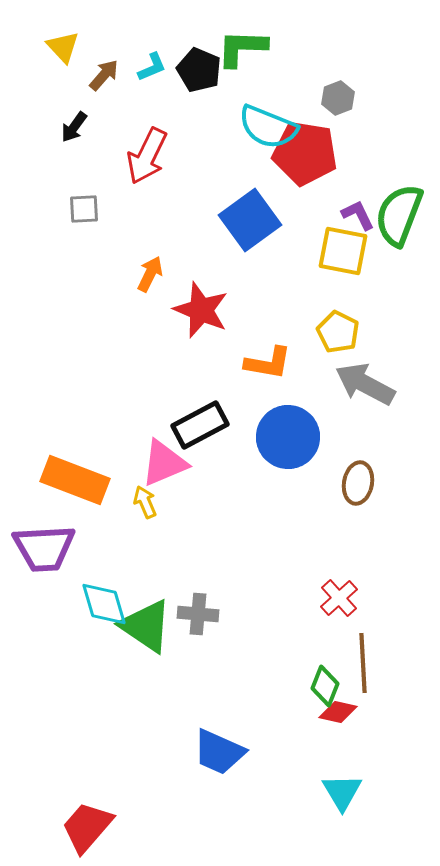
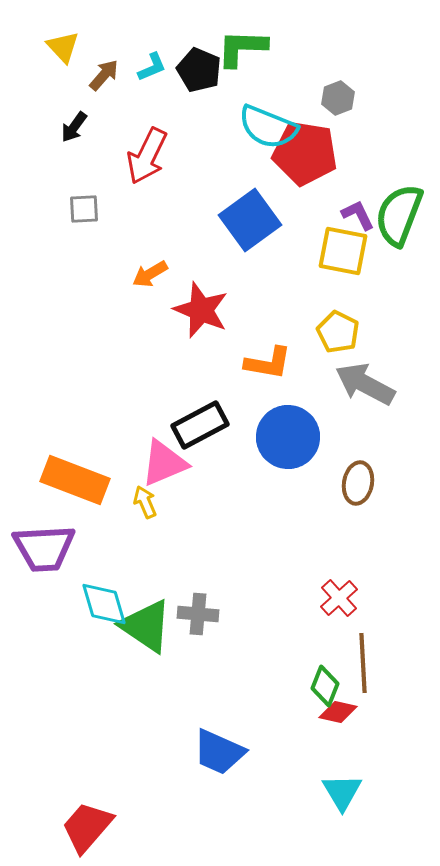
orange arrow: rotated 147 degrees counterclockwise
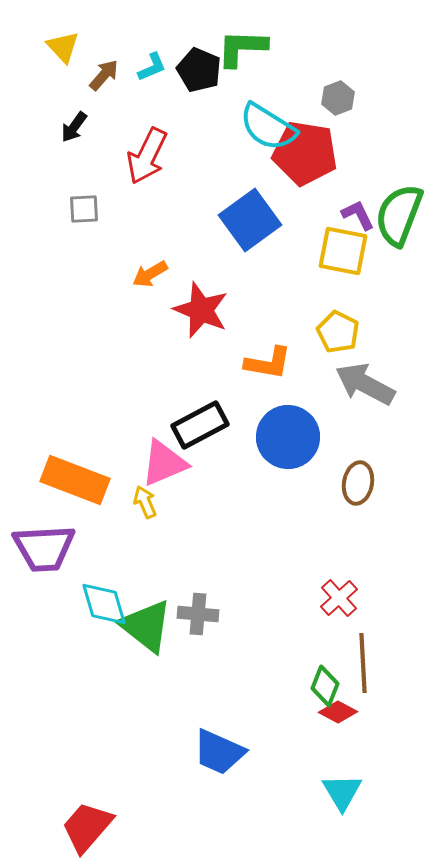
cyan semicircle: rotated 10 degrees clockwise
green triangle: rotated 4 degrees clockwise
red diamond: rotated 15 degrees clockwise
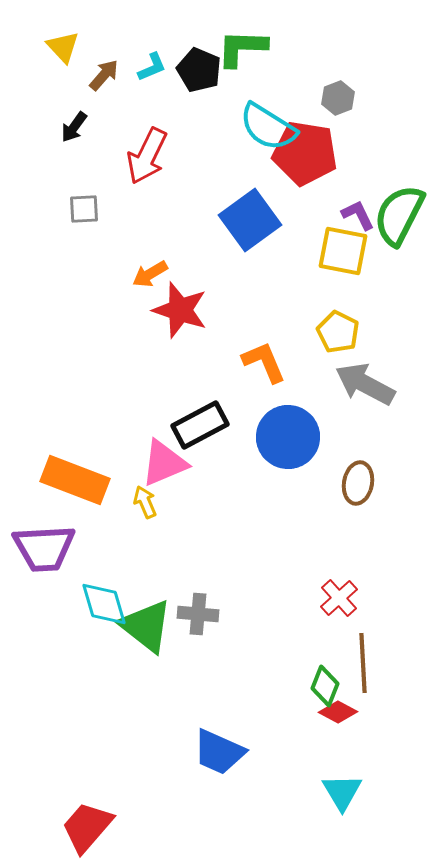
green semicircle: rotated 6 degrees clockwise
red star: moved 21 px left; rotated 4 degrees counterclockwise
orange L-shape: moved 4 px left, 1 px up; rotated 123 degrees counterclockwise
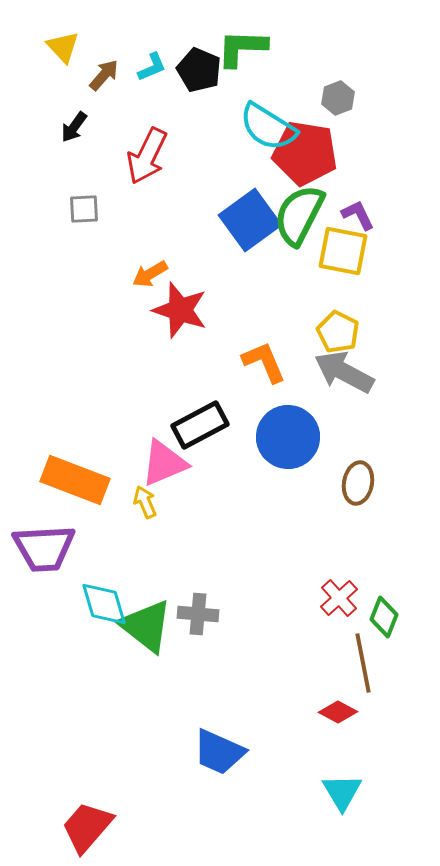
green semicircle: moved 100 px left
gray arrow: moved 21 px left, 12 px up
brown line: rotated 8 degrees counterclockwise
green diamond: moved 59 px right, 69 px up
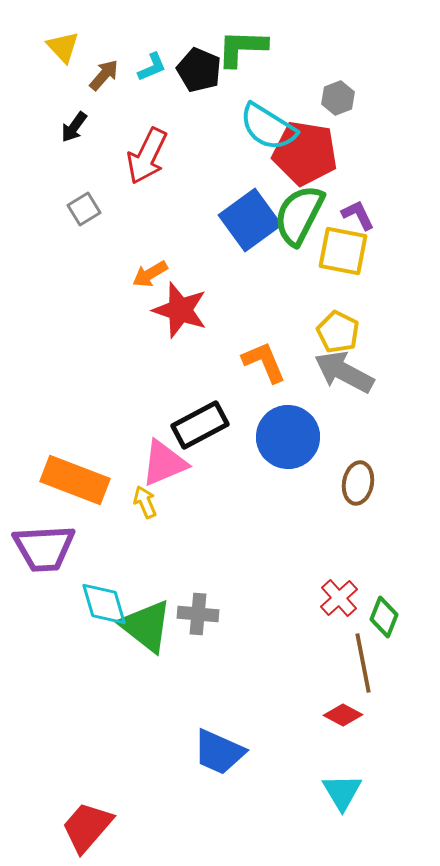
gray square: rotated 28 degrees counterclockwise
red diamond: moved 5 px right, 3 px down
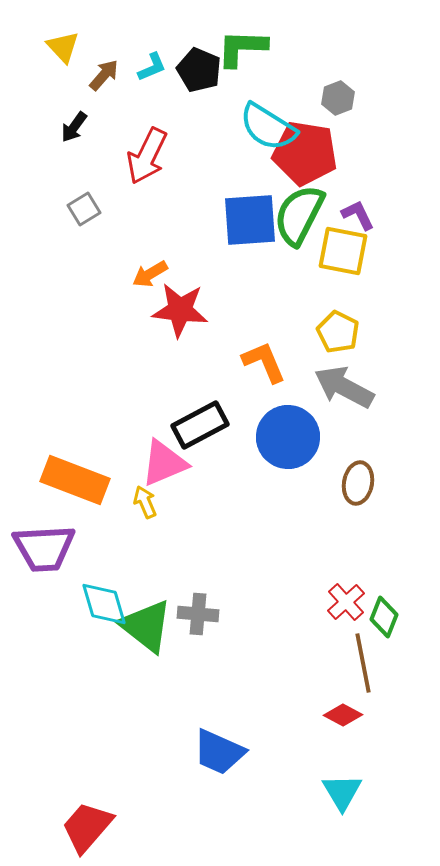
blue square: rotated 32 degrees clockwise
red star: rotated 12 degrees counterclockwise
gray arrow: moved 15 px down
red cross: moved 7 px right, 4 px down
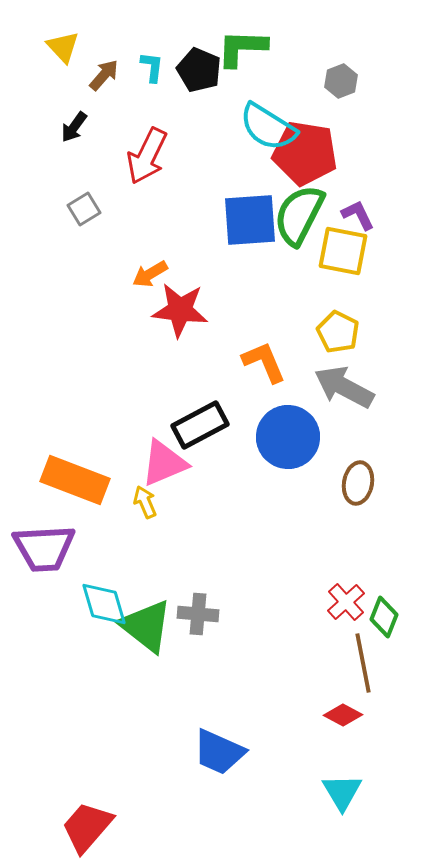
cyan L-shape: rotated 60 degrees counterclockwise
gray hexagon: moved 3 px right, 17 px up
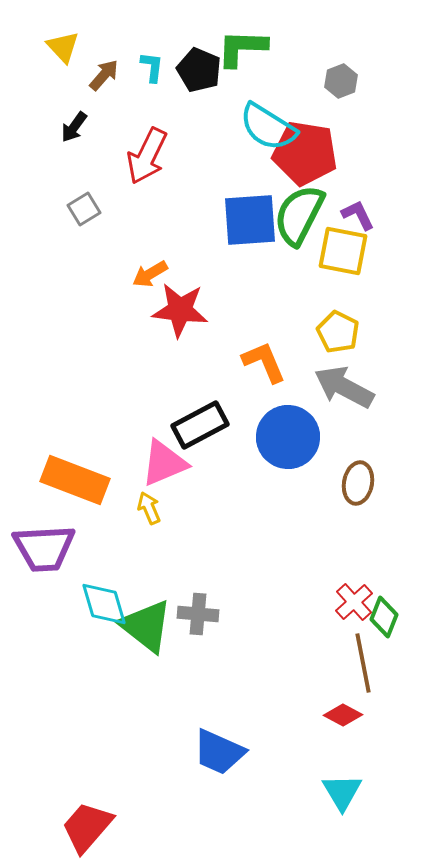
yellow arrow: moved 4 px right, 6 px down
red cross: moved 8 px right
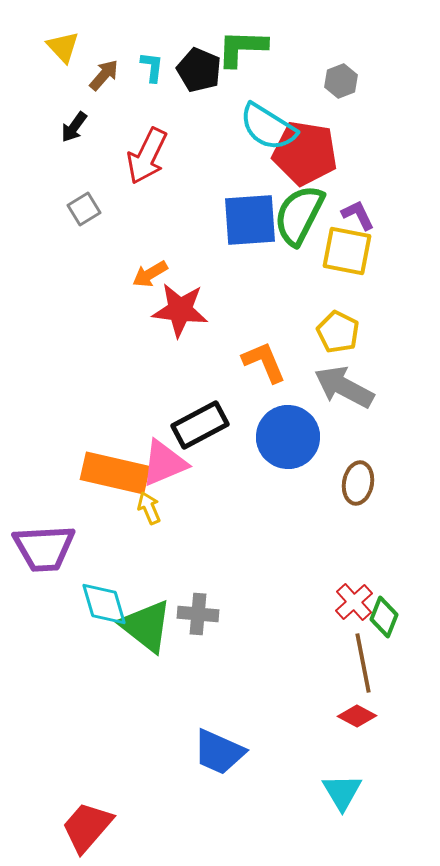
yellow square: moved 4 px right
orange rectangle: moved 40 px right, 7 px up; rotated 8 degrees counterclockwise
red diamond: moved 14 px right, 1 px down
